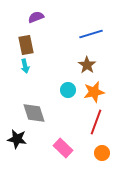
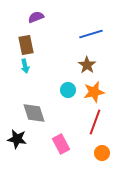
red line: moved 1 px left
pink rectangle: moved 2 px left, 4 px up; rotated 18 degrees clockwise
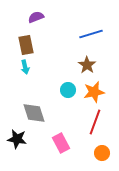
cyan arrow: moved 1 px down
pink rectangle: moved 1 px up
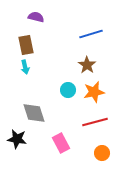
purple semicircle: rotated 35 degrees clockwise
red line: rotated 55 degrees clockwise
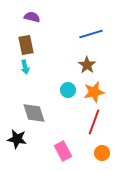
purple semicircle: moved 4 px left
red line: moved 1 px left; rotated 55 degrees counterclockwise
pink rectangle: moved 2 px right, 8 px down
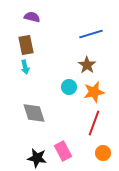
cyan circle: moved 1 px right, 3 px up
red line: moved 1 px down
black star: moved 20 px right, 19 px down
orange circle: moved 1 px right
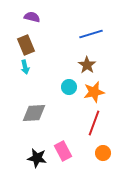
brown rectangle: rotated 12 degrees counterclockwise
gray diamond: rotated 75 degrees counterclockwise
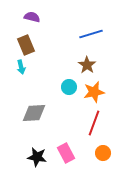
cyan arrow: moved 4 px left
pink rectangle: moved 3 px right, 2 px down
black star: moved 1 px up
